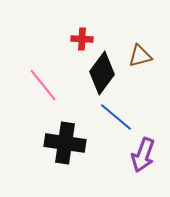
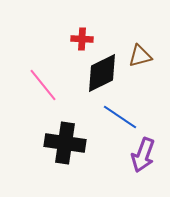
black diamond: rotated 27 degrees clockwise
blue line: moved 4 px right; rotated 6 degrees counterclockwise
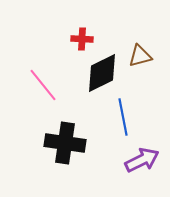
blue line: moved 3 px right; rotated 45 degrees clockwise
purple arrow: moved 1 px left, 5 px down; rotated 136 degrees counterclockwise
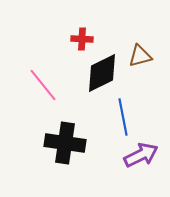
purple arrow: moved 1 px left, 5 px up
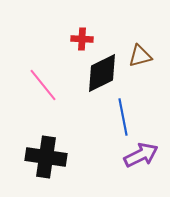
black cross: moved 19 px left, 14 px down
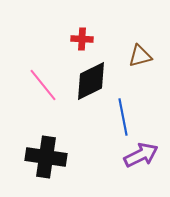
black diamond: moved 11 px left, 8 px down
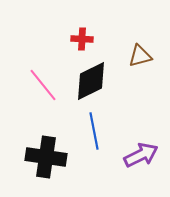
blue line: moved 29 px left, 14 px down
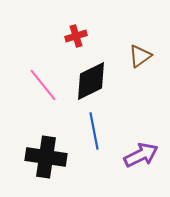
red cross: moved 6 px left, 3 px up; rotated 20 degrees counterclockwise
brown triangle: rotated 20 degrees counterclockwise
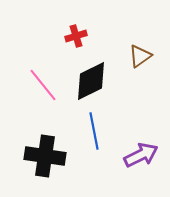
black cross: moved 1 px left, 1 px up
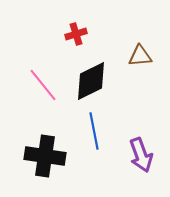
red cross: moved 2 px up
brown triangle: rotated 30 degrees clockwise
purple arrow: rotated 96 degrees clockwise
